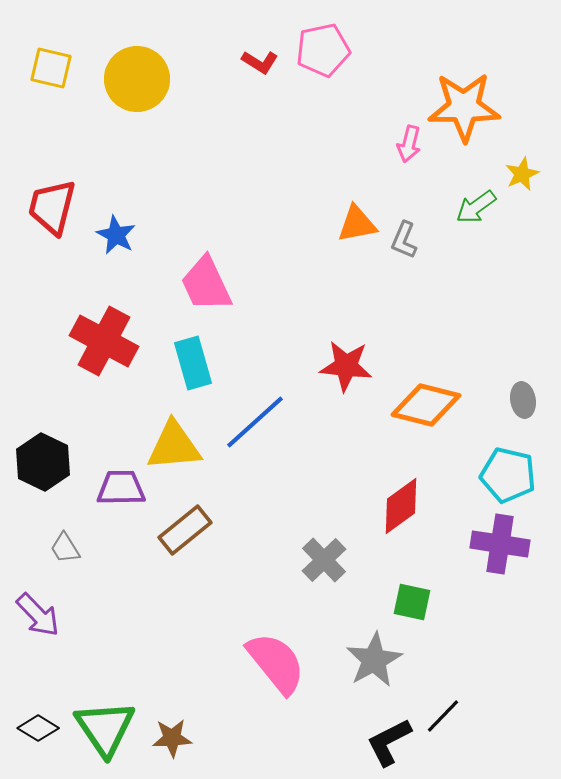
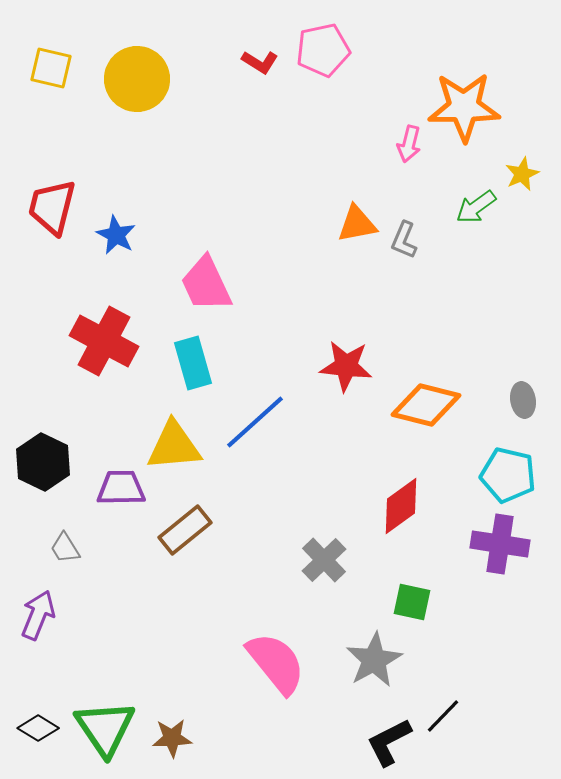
purple arrow: rotated 114 degrees counterclockwise
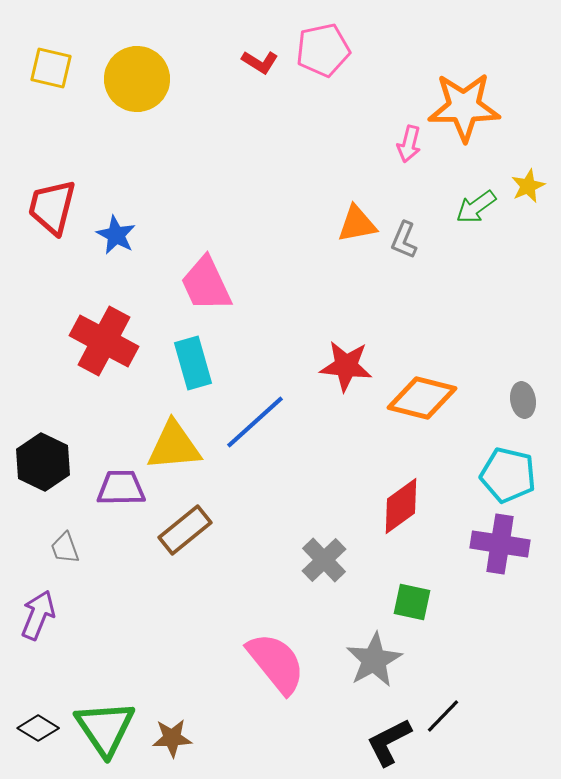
yellow star: moved 6 px right, 12 px down
orange diamond: moved 4 px left, 7 px up
gray trapezoid: rotated 12 degrees clockwise
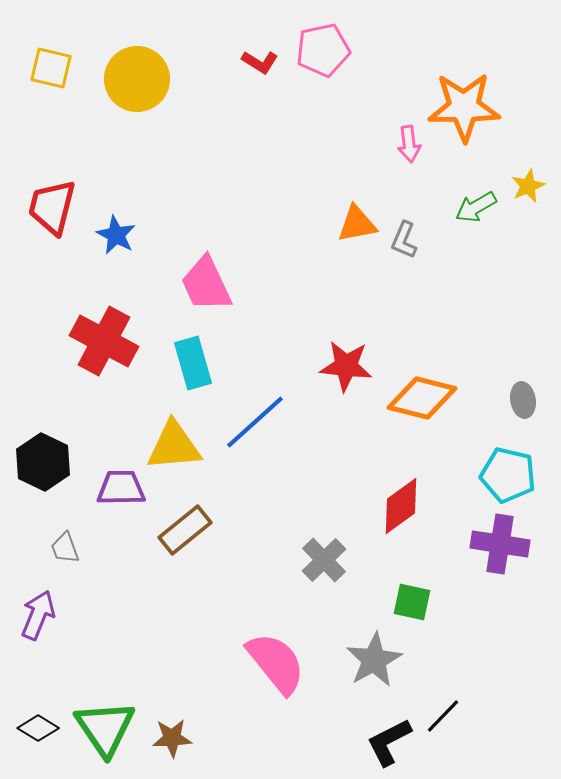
pink arrow: rotated 21 degrees counterclockwise
green arrow: rotated 6 degrees clockwise
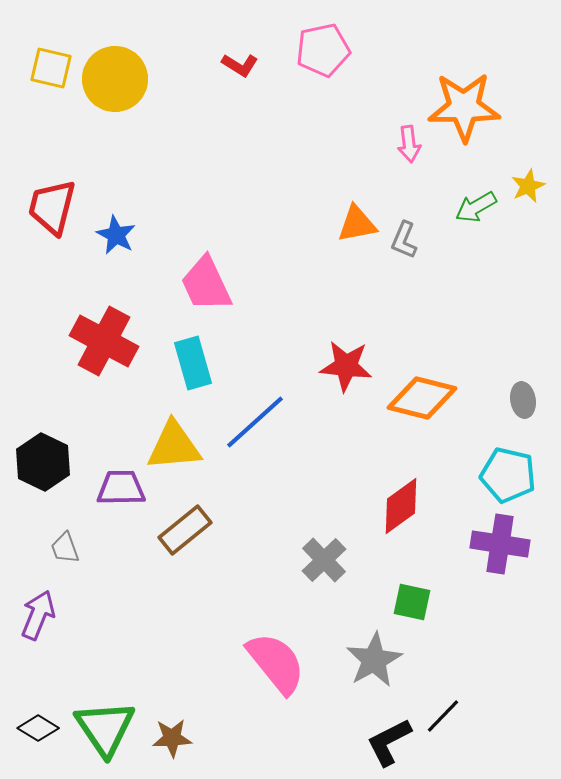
red L-shape: moved 20 px left, 3 px down
yellow circle: moved 22 px left
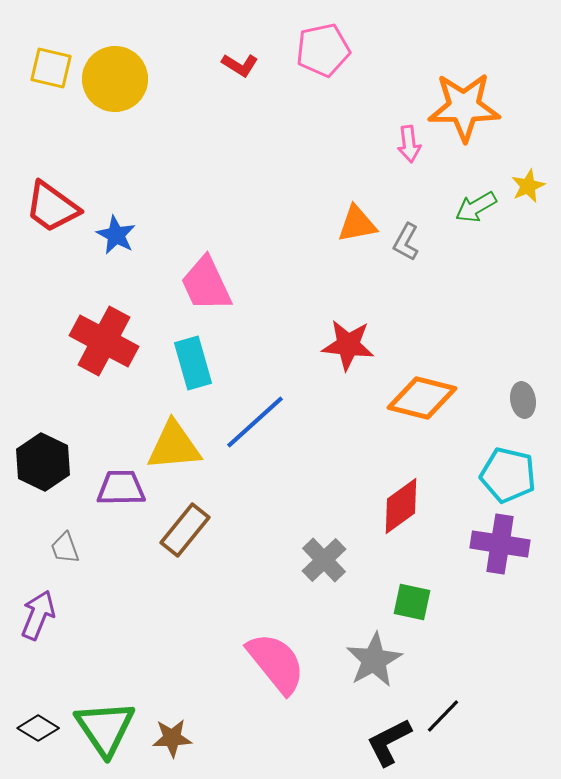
red trapezoid: rotated 68 degrees counterclockwise
gray L-shape: moved 2 px right, 2 px down; rotated 6 degrees clockwise
red star: moved 2 px right, 21 px up
brown rectangle: rotated 12 degrees counterclockwise
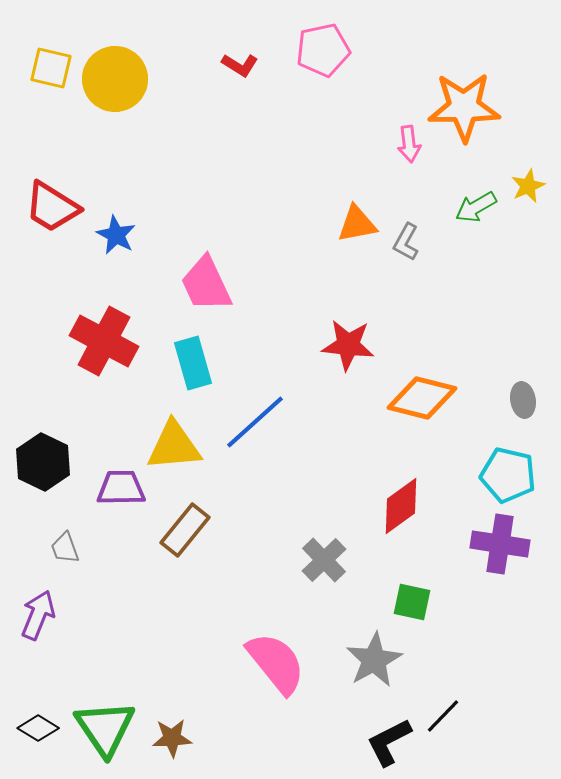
red trapezoid: rotated 4 degrees counterclockwise
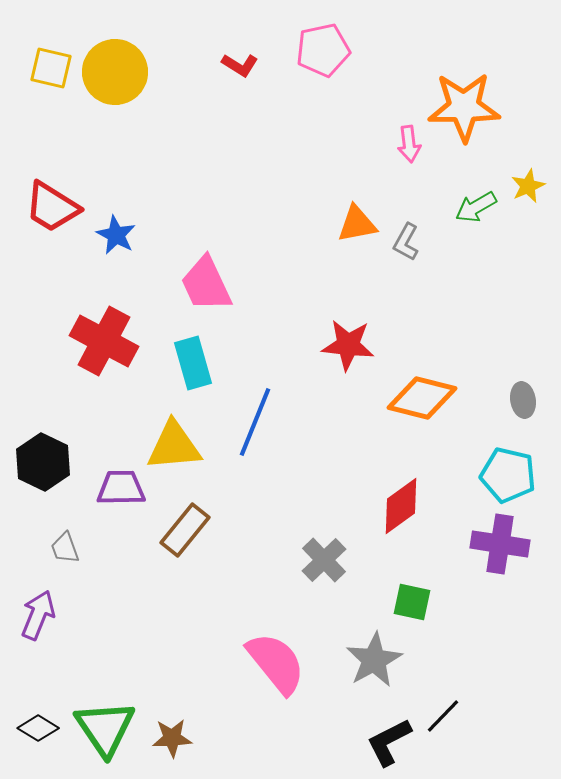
yellow circle: moved 7 px up
blue line: rotated 26 degrees counterclockwise
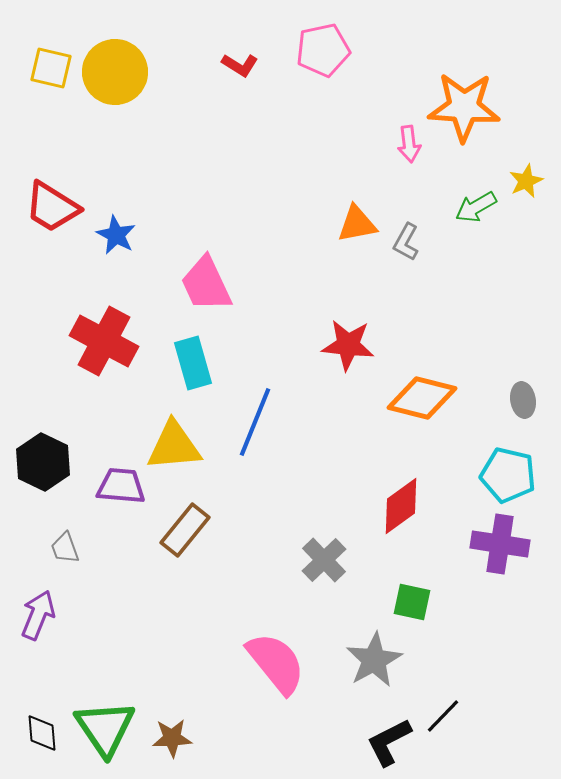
orange star: rotated 4 degrees clockwise
yellow star: moved 2 px left, 5 px up
purple trapezoid: moved 2 px up; rotated 6 degrees clockwise
black diamond: moved 4 px right, 5 px down; rotated 54 degrees clockwise
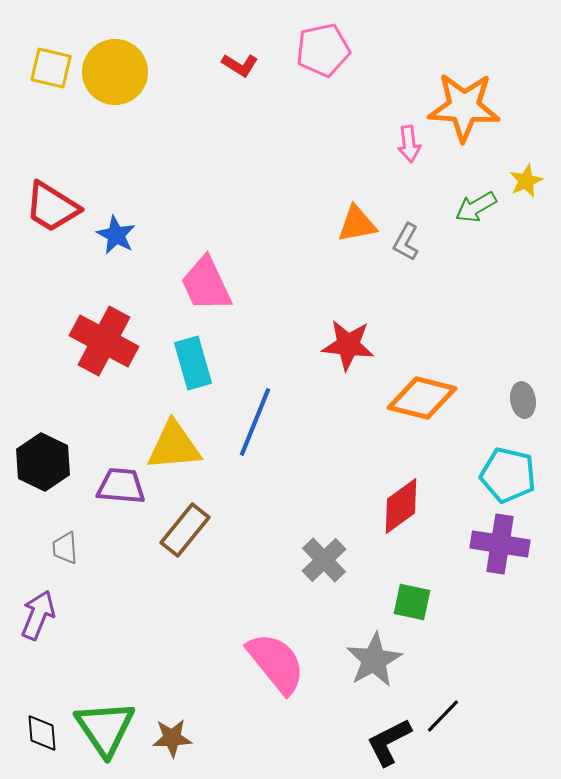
gray trapezoid: rotated 16 degrees clockwise
